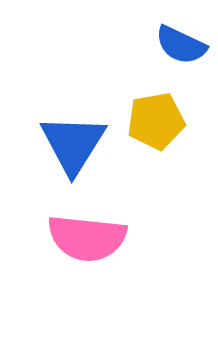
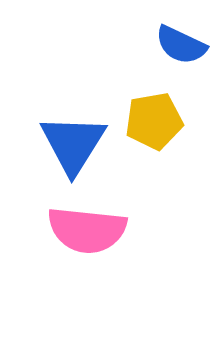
yellow pentagon: moved 2 px left
pink semicircle: moved 8 px up
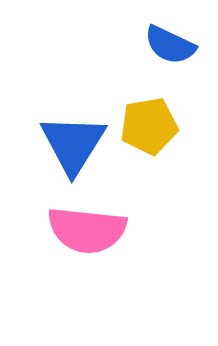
blue semicircle: moved 11 px left
yellow pentagon: moved 5 px left, 5 px down
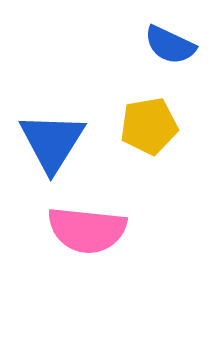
blue triangle: moved 21 px left, 2 px up
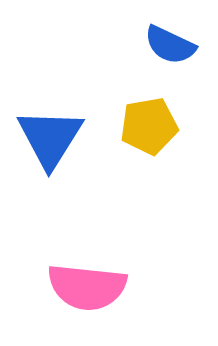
blue triangle: moved 2 px left, 4 px up
pink semicircle: moved 57 px down
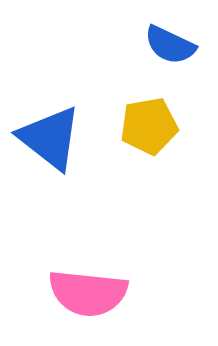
blue triangle: rotated 24 degrees counterclockwise
pink semicircle: moved 1 px right, 6 px down
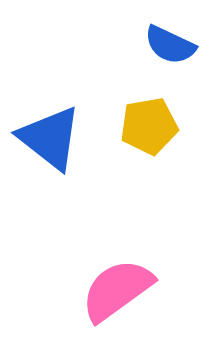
pink semicircle: moved 29 px right, 3 px up; rotated 138 degrees clockwise
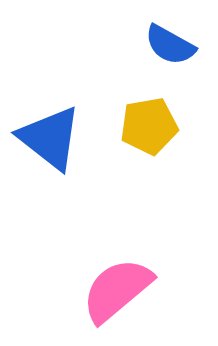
blue semicircle: rotated 4 degrees clockwise
pink semicircle: rotated 4 degrees counterclockwise
